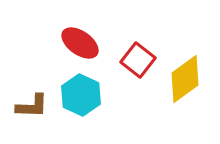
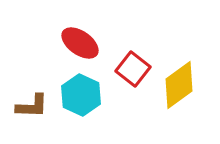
red square: moved 5 px left, 9 px down
yellow diamond: moved 6 px left, 6 px down
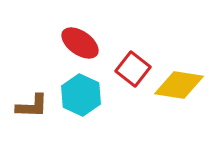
yellow diamond: rotated 45 degrees clockwise
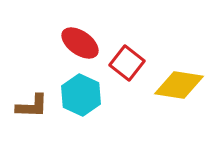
red square: moved 6 px left, 6 px up
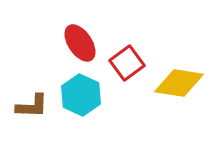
red ellipse: rotated 21 degrees clockwise
red square: rotated 16 degrees clockwise
yellow diamond: moved 2 px up
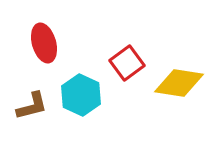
red ellipse: moved 36 px left; rotated 18 degrees clockwise
brown L-shape: rotated 16 degrees counterclockwise
